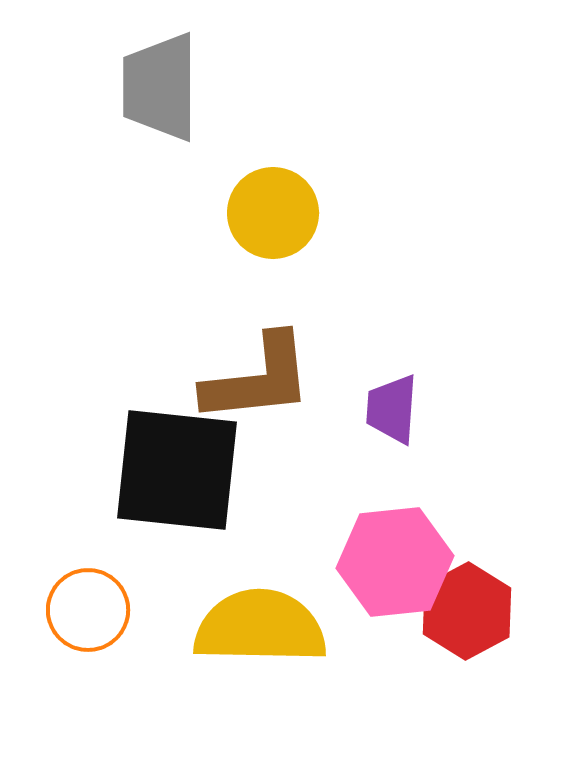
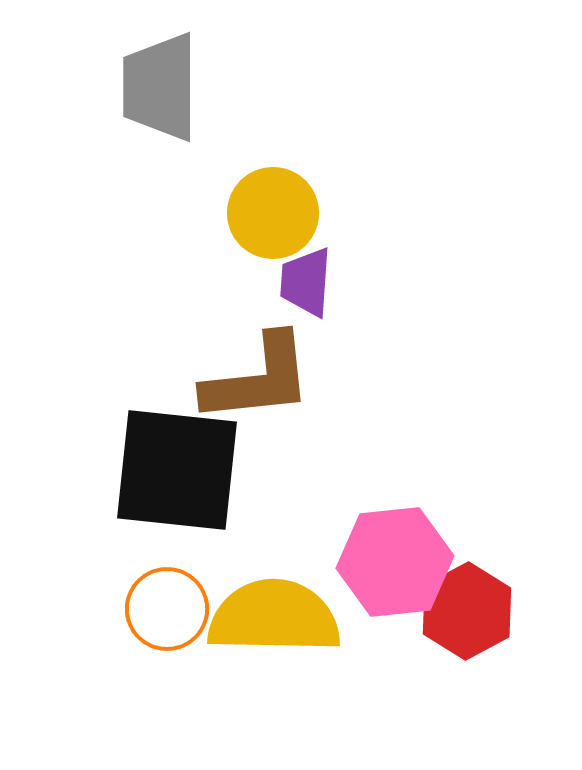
purple trapezoid: moved 86 px left, 127 px up
orange circle: moved 79 px right, 1 px up
yellow semicircle: moved 14 px right, 10 px up
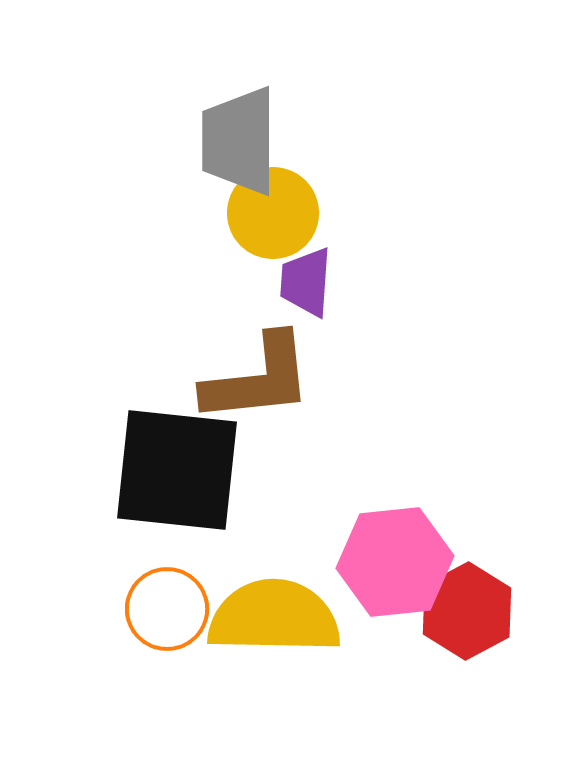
gray trapezoid: moved 79 px right, 54 px down
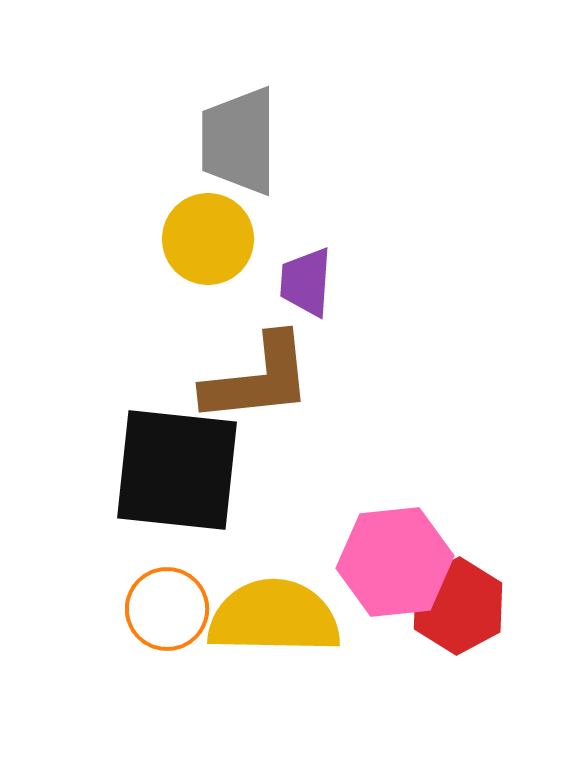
yellow circle: moved 65 px left, 26 px down
red hexagon: moved 9 px left, 5 px up
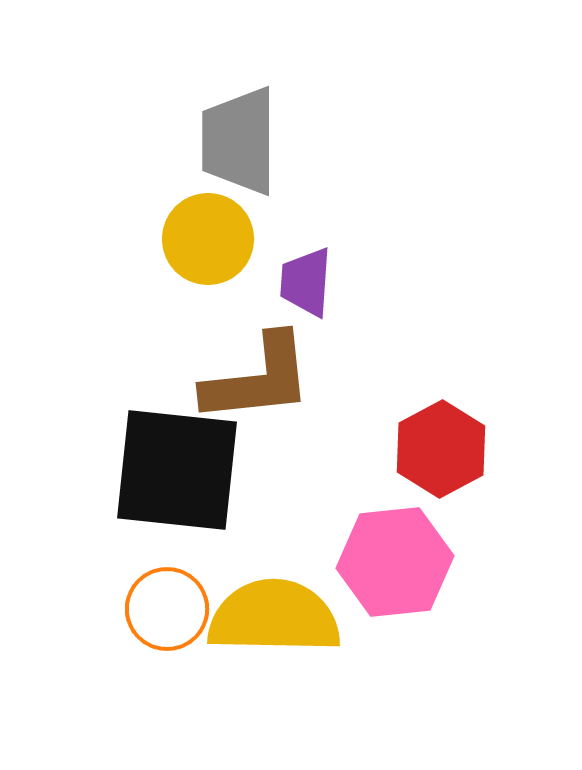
red hexagon: moved 17 px left, 157 px up
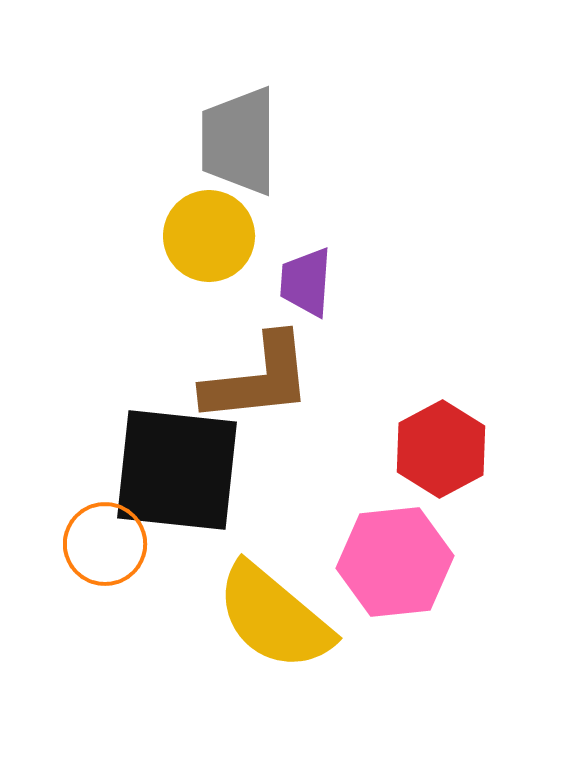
yellow circle: moved 1 px right, 3 px up
orange circle: moved 62 px left, 65 px up
yellow semicircle: rotated 141 degrees counterclockwise
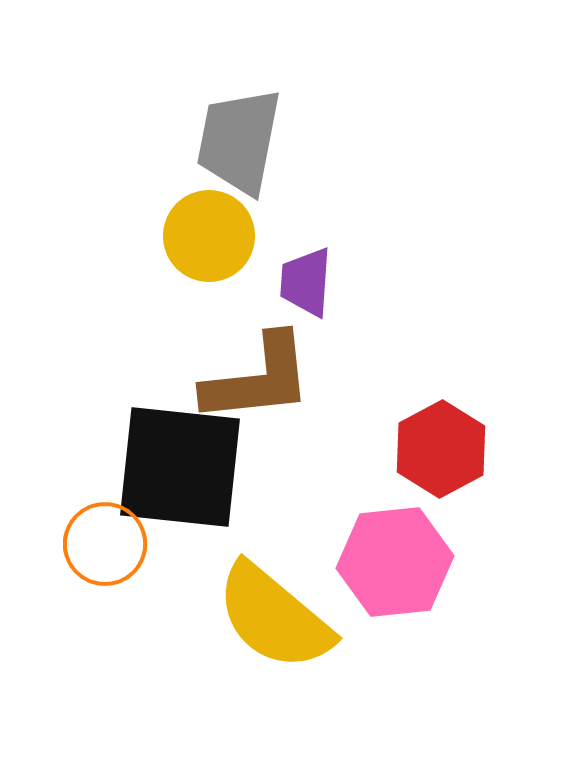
gray trapezoid: rotated 11 degrees clockwise
black square: moved 3 px right, 3 px up
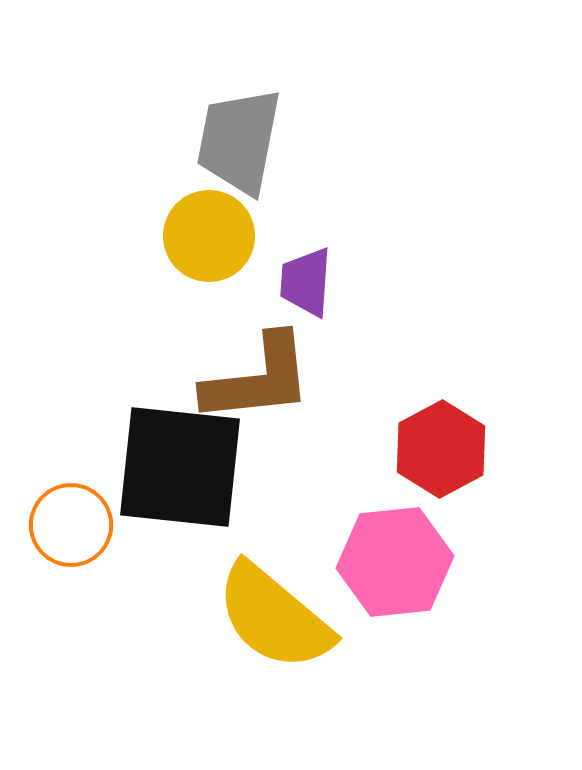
orange circle: moved 34 px left, 19 px up
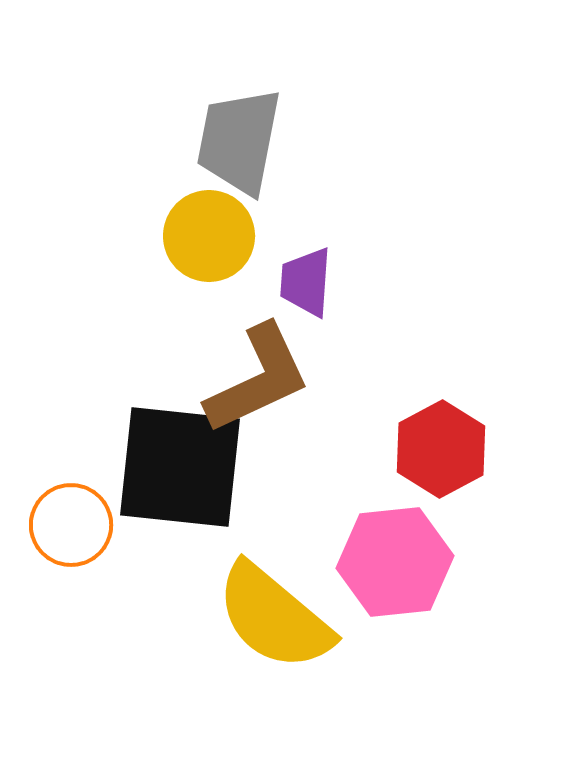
brown L-shape: rotated 19 degrees counterclockwise
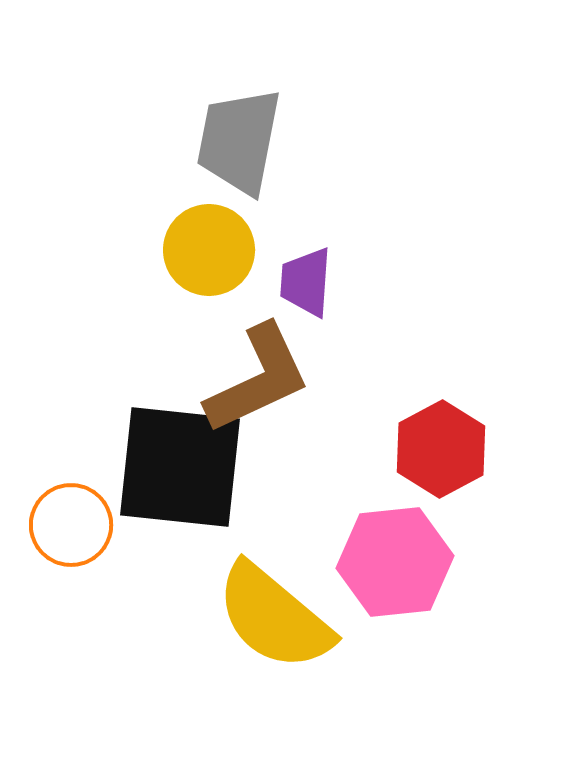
yellow circle: moved 14 px down
